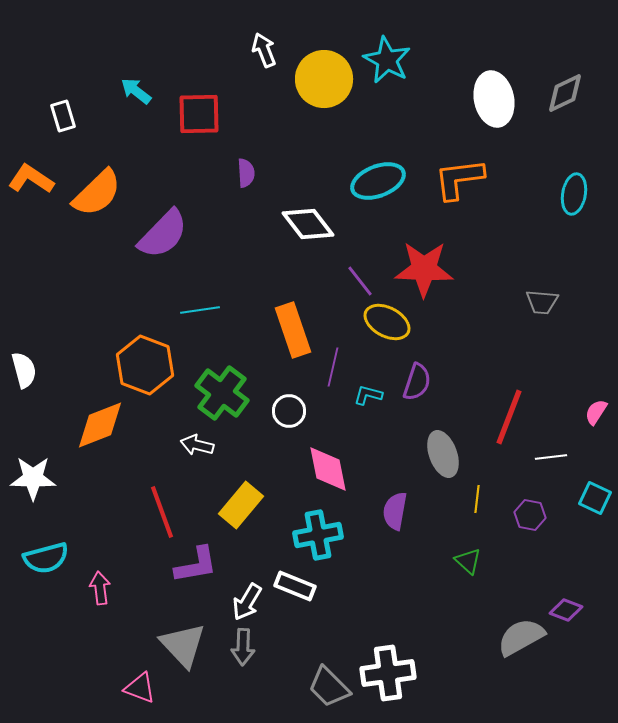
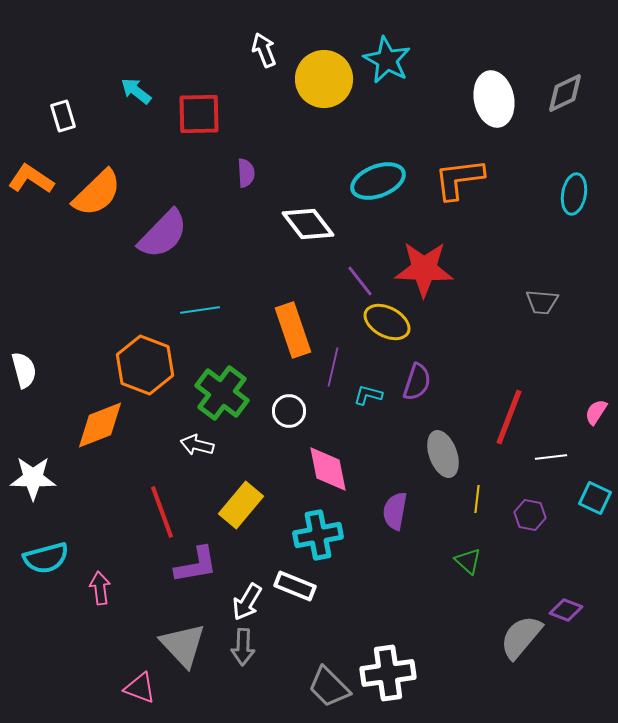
gray semicircle at (521, 637): rotated 21 degrees counterclockwise
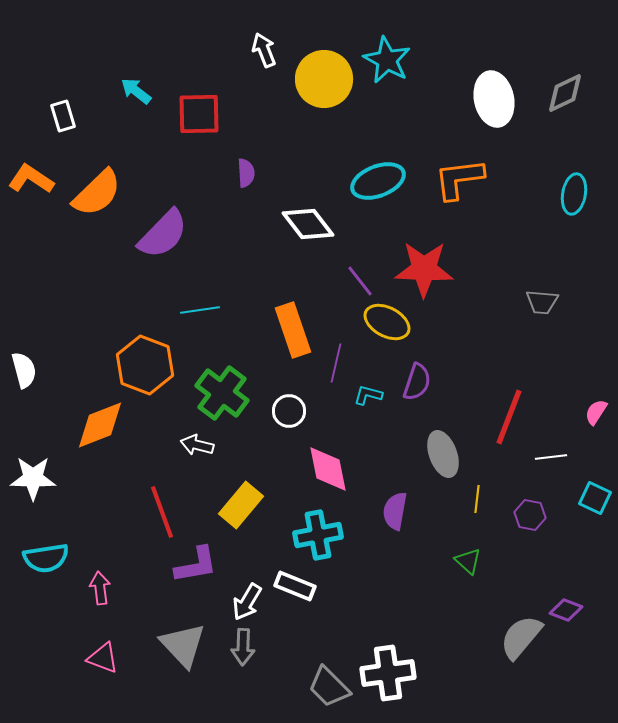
purple line at (333, 367): moved 3 px right, 4 px up
cyan semicircle at (46, 558): rotated 6 degrees clockwise
pink triangle at (140, 688): moved 37 px left, 30 px up
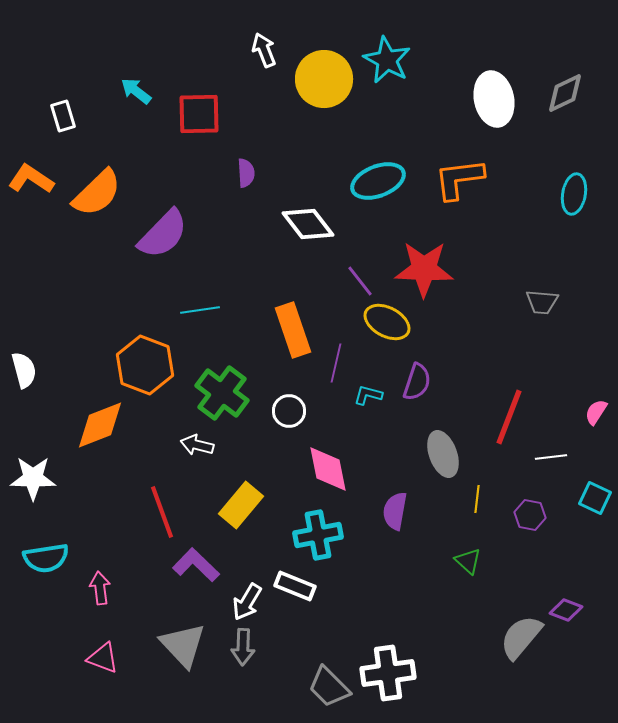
purple L-shape at (196, 565): rotated 126 degrees counterclockwise
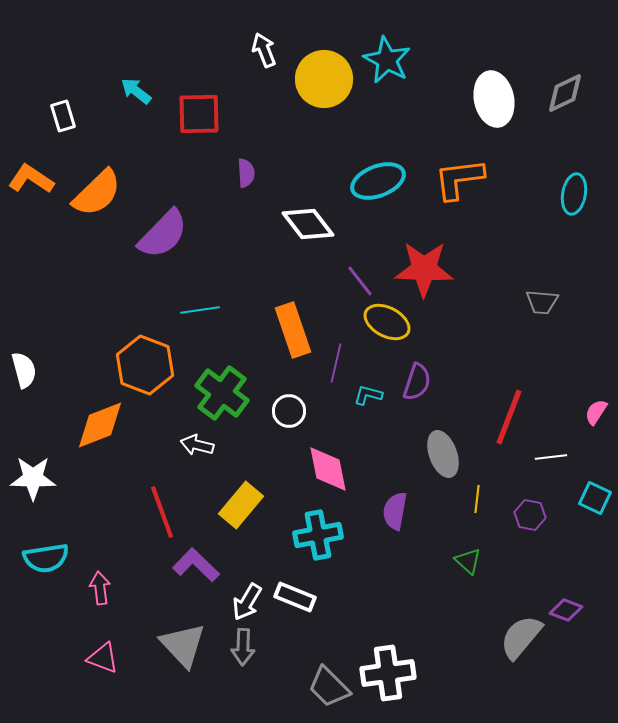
white rectangle at (295, 586): moved 11 px down
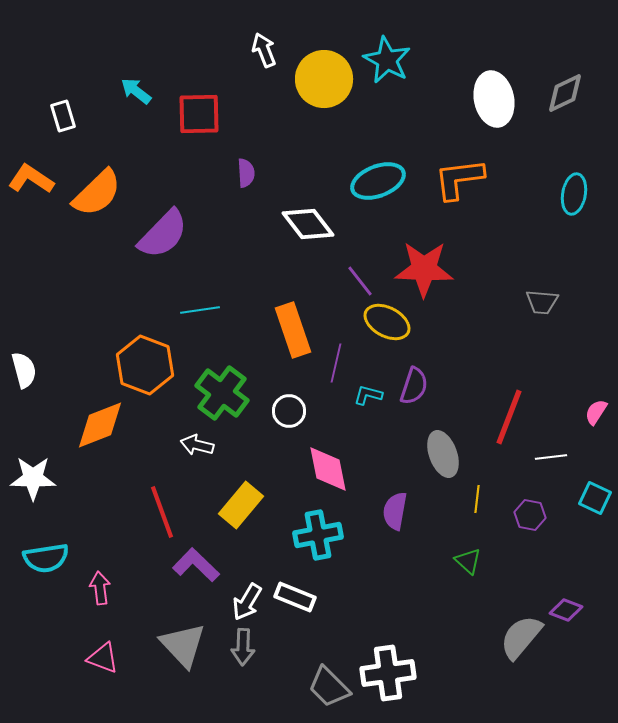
purple semicircle at (417, 382): moved 3 px left, 4 px down
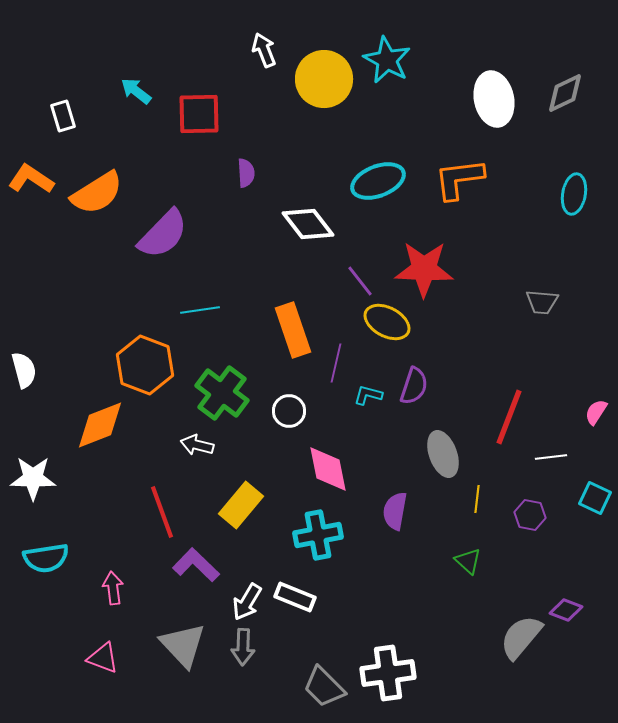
orange semicircle at (97, 193): rotated 12 degrees clockwise
pink arrow at (100, 588): moved 13 px right
gray trapezoid at (329, 687): moved 5 px left
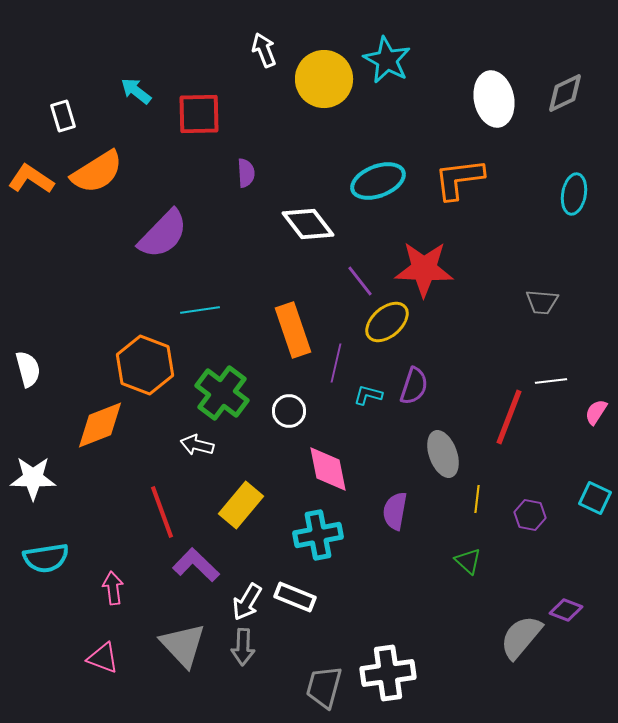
orange semicircle at (97, 193): moved 21 px up
yellow ellipse at (387, 322): rotated 69 degrees counterclockwise
white semicircle at (24, 370): moved 4 px right, 1 px up
white line at (551, 457): moved 76 px up
gray trapezoid at (324, 687): rotated 60 degrees clockwise
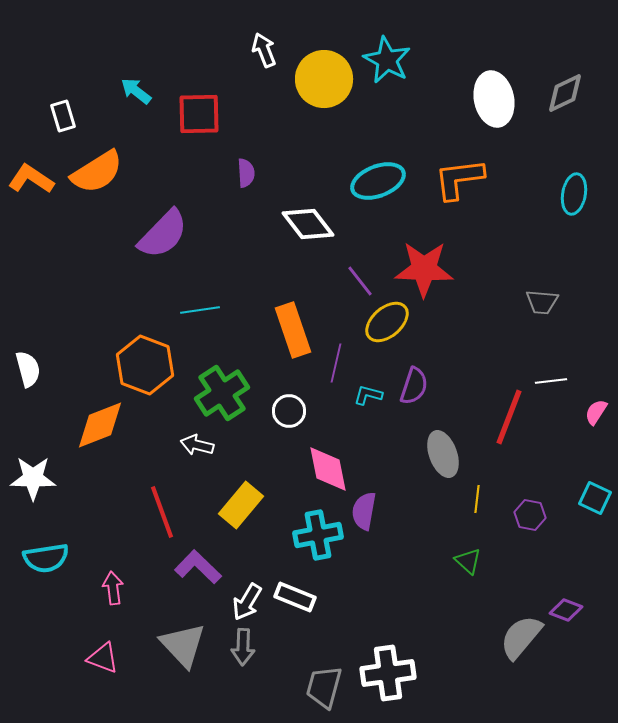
green cross at (222, 393): rotated 20 degrees clockwise
purple semicircle at (395, 511): moved 31 px left
purple L-shape at (196, 565): moved 2 px right, 2 px down
